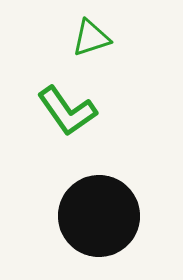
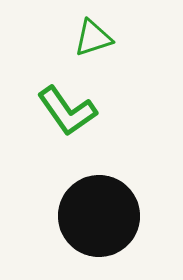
green triangle: moved 2 px right
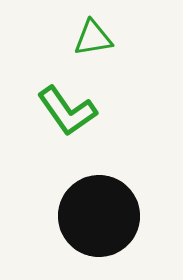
green triangle: rotated 9 degrees clockwise
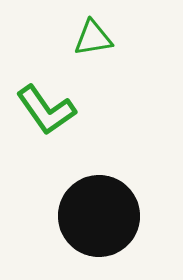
green L-shape: moved 21 px left, 1 px up
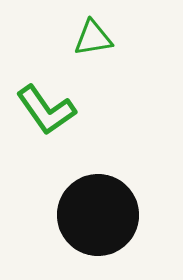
black circle: moved 1 px left, 1 px up
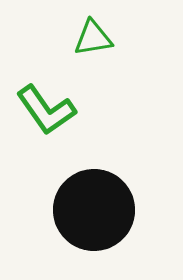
black circle: moved 4 px left, 5 px up
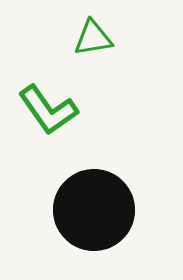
green L-shape: moved 2 px right
